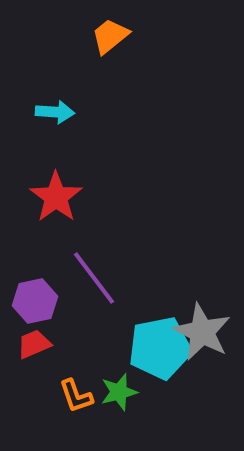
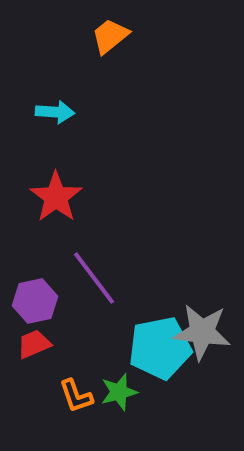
gray star: rotated 20 degrees counterclockwise
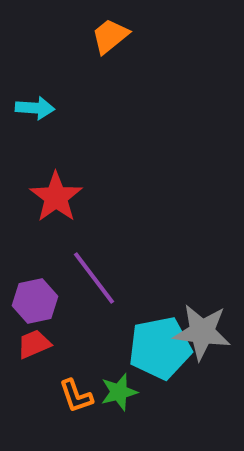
cyan arrow: moved 20 px left, 4 px up
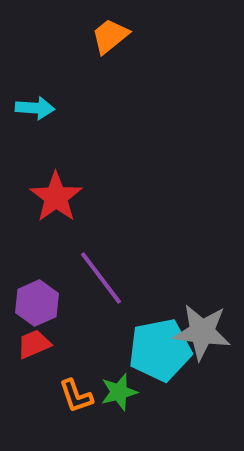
purple line: moved 7 px right
purple hexagon: moved 2 px right, 2 px down; rotated 12 degrees counterclockwise
cyan pentagon: moved 2 px down
